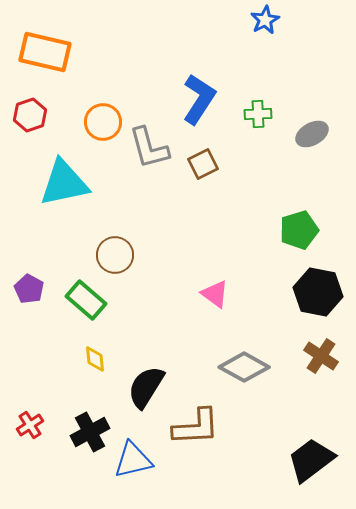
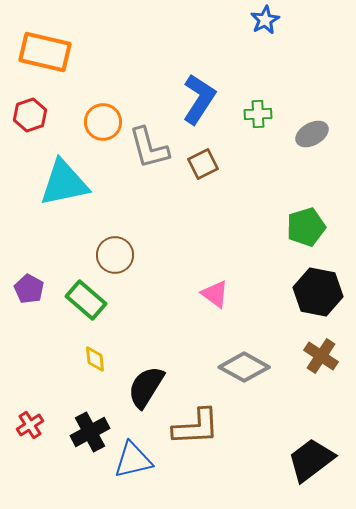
green pentagon: moved 7 px right, 3 px up
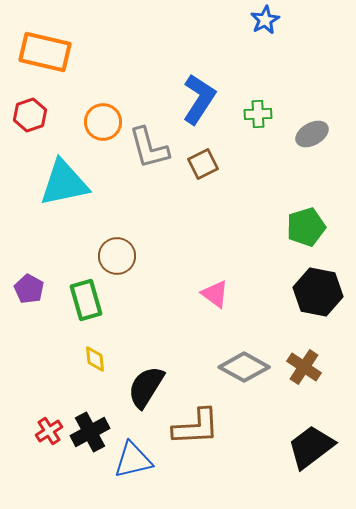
brown circle: moved 2 px right, 1 px down
green rectangle: rotated 33 degrees clockwise
brown cross: moved 17 px left, 11 px down
red cross: moved 19 px right, 6 px down
black trapezoid: moved 13 px up
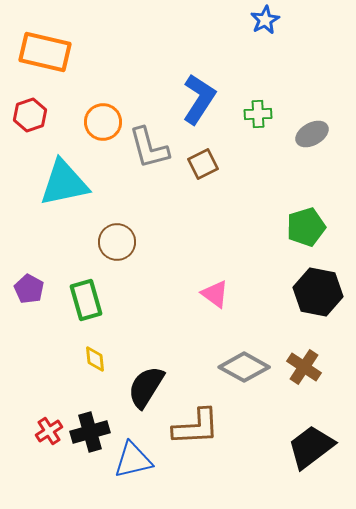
brown circle: moved 14 px up
black cross: rotated 12 degrees clockwise
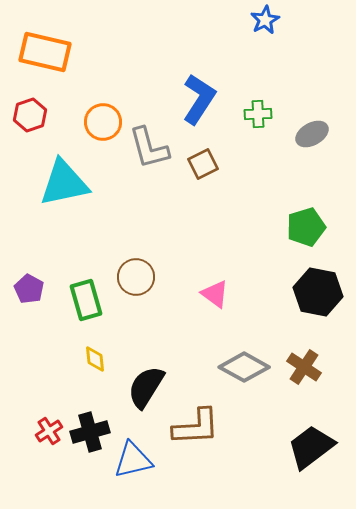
brown circle: moved 19 px right, 35 px down
